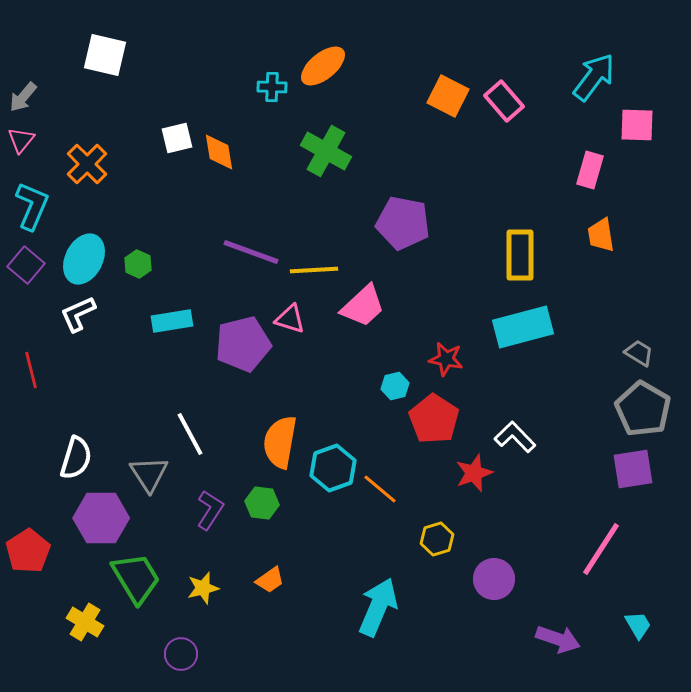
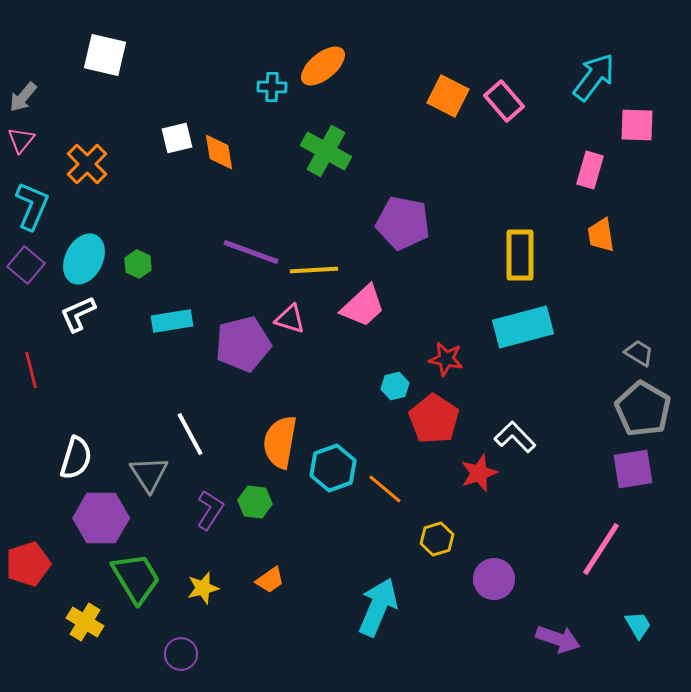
red star at (474, 473): moved 5 px right
orange line at (380, 489): moved 5 px right
green hexagon at (262, 503): moved 7 px left, 1 px up
red pentagon at (28, 551): moved 13 px down; rotated 15 degrees clockwise
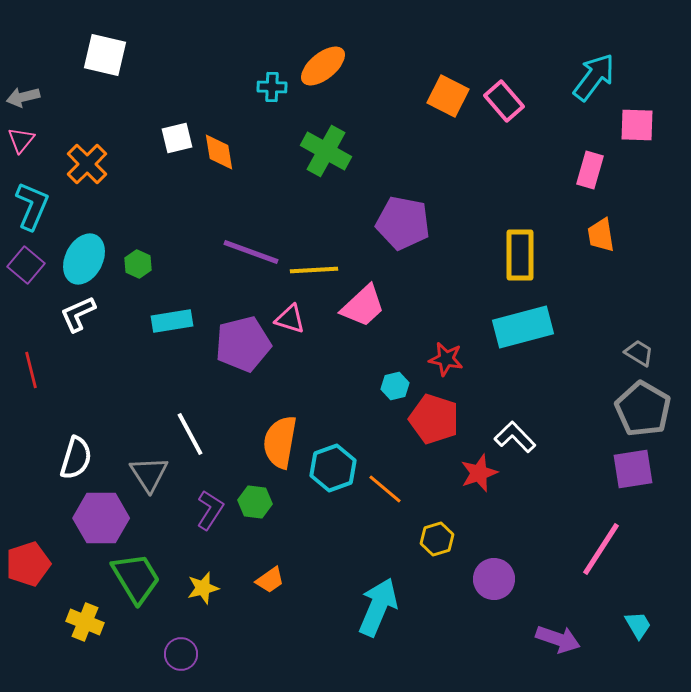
gray arrow at (23, 97): rotated 36 degrees clockwise
red pentagon at (434, 419): rotated 15 degrees counterclockwise
yellow cross at (85, 622): rotated 9 degrees counterclockwise
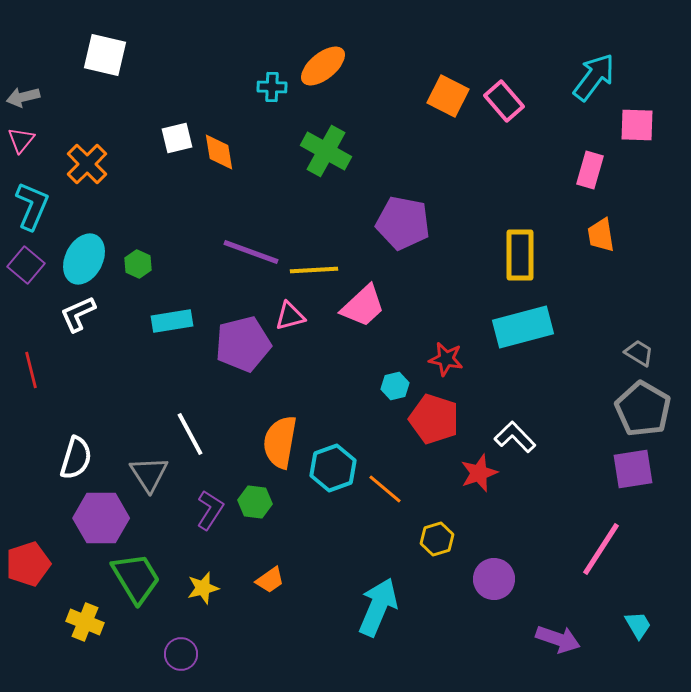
pink triangle at (290, 319): moved 3 px up; rotated 32 degrees counterclockwise
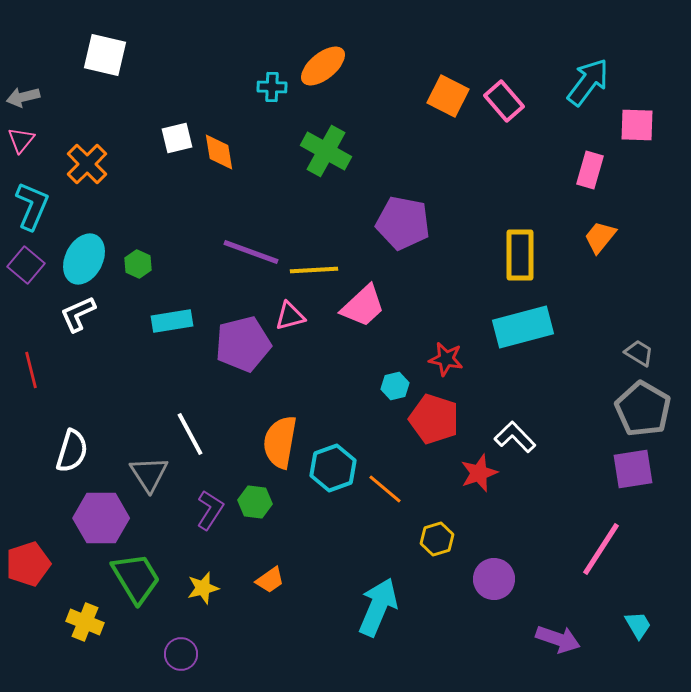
cyan arrow at (594, 77): moved 6 px left, 5 px down
orange trapezoid at (601, 235): moved 1 px left, 2 px down; rotated 48 degrees clockwise
white semicircle at (76, 458): moved 4 px left, 7 px up
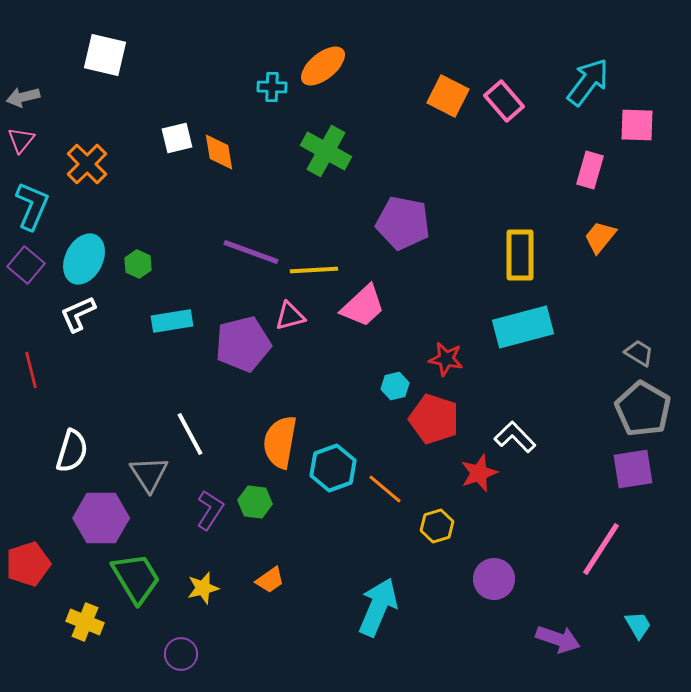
yellow hexagon at (437, 539): moved 13 px up
